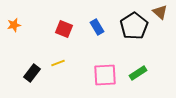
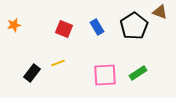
brown triangle: rotated 21 degrees counterclockwise
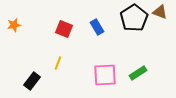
black pentagon: moved 8 px up
yellow line: rotated 48 degrees counterclockwise
black rectangle: moved 8 px down
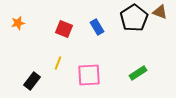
orange star: moved 4 px right, 2 px up
pink square: moved 16 px left
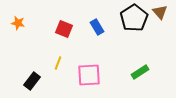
brown triangle: rotated 28 degrees clockwise
orange star: rotated 24 degrees clockwise
green rectangle: moved 2 px right, 1 px up
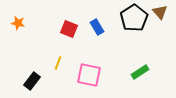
red square: moved 5 px right
pink square: rotated 15 degrees clockwise
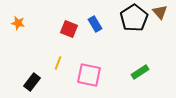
blue rectangle: moved 2 px left, 3 px up
black rectangle: moved 1 px down
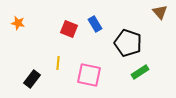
black pentagon: moved 6 px left, 25 px down; rotated 20 degrees counterclockwise
yellow line: rotated 16 degrees counterclockwise
black rectangle: moved 3 px up
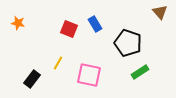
yellow line: rotated 24 degrees clockwise
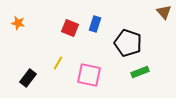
brown triangle: moved 4 px right
blue rectangle: rotated 49 degrees clockwise
red square: moved 1 px right, 1 px up
green rectangle: rotated 12 degrees clockwise
black rectangle: moved 4 px left, 1 px up
